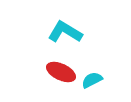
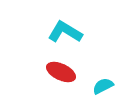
cyan semicircle: moved 11 px right, 6 px down
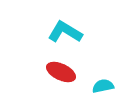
cyan semicircle: rotated 15 degrees clockwise
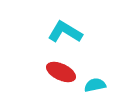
cyan semicircle: moved 8 px left, 1 px up
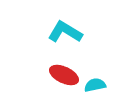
red ellipse: moved 3 px right, 3 px down
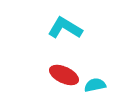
cyan L-shape: moved 4 px up
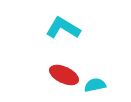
cyan L-shape: moved 2 px left
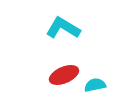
red ellipse: rotated 48 degrees counterclockwise
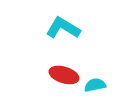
red ellipse: rotated 40 degrees clockwise
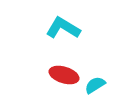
cyan semicircle: rotated 20 degrees counterclockwise
